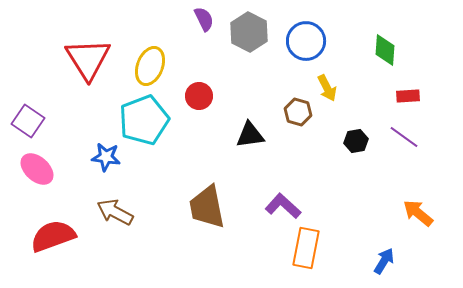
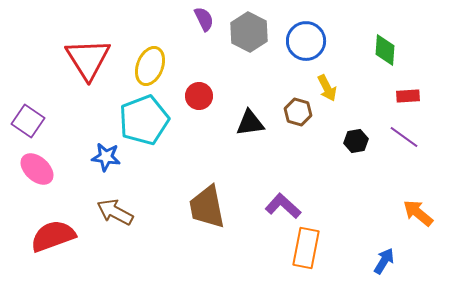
black triangle: moved 12 px up
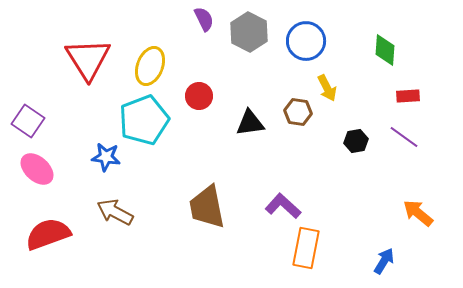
brown hexagon: rotated 8 degrees counterclockwise
red semicircle: moved 5 px left, 2 px up
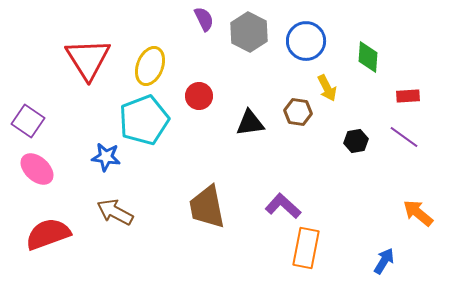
green diamond: moved 17 px left, 7 px down
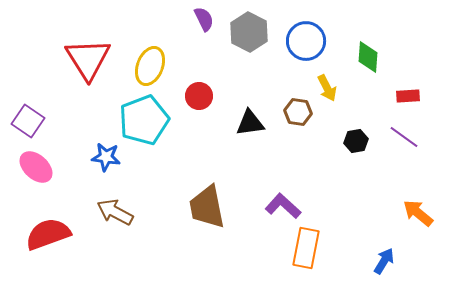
pink ellipse: moved 1 px left, 2 px up
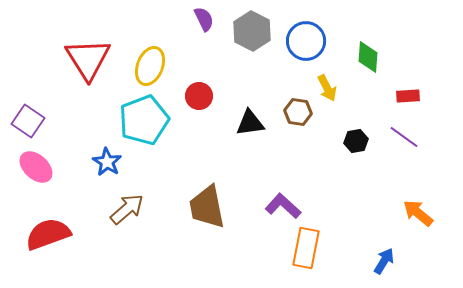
gray hexagon: moved 3 px right, 1 px up
blue star: moved 1 px right, 5 px down; rotated 24 degrees clockwise
brown arrow: moved 12 px right, 3 px up; rotated 111 degrees clockwise
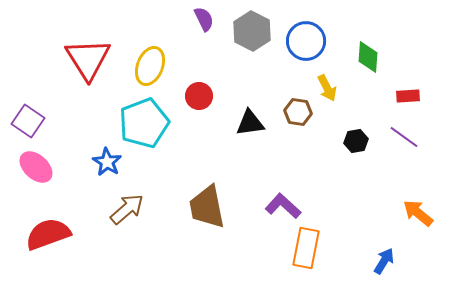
cyan pentagon: moved 3 px down
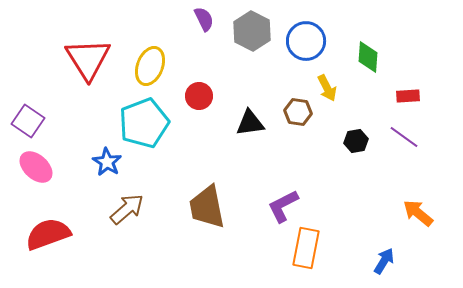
purple L-shape: rotated 69 degrees counterclockwise
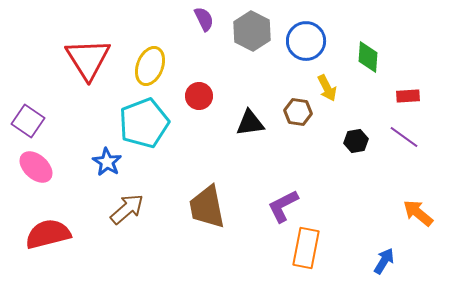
red semicircle: rotated 6 degrees clockwise
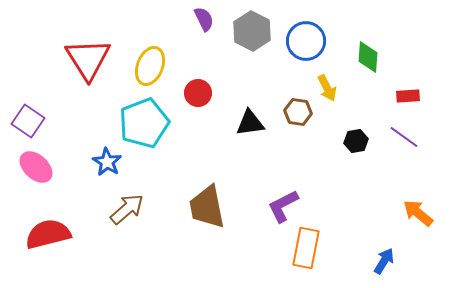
red circle: moved 1 px left, 3 px up
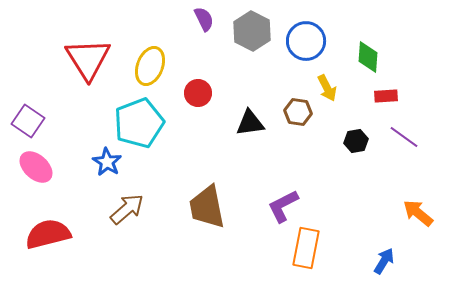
red rectangle: moved 22 px left
cyan pentagon: moved 5 px left
